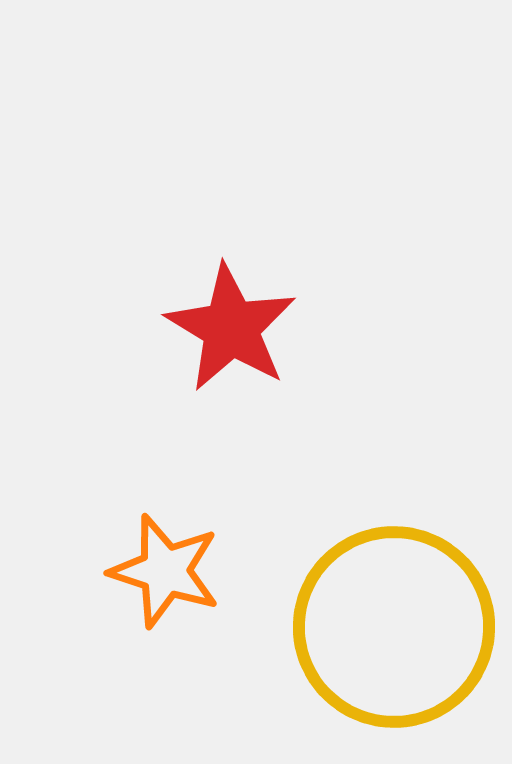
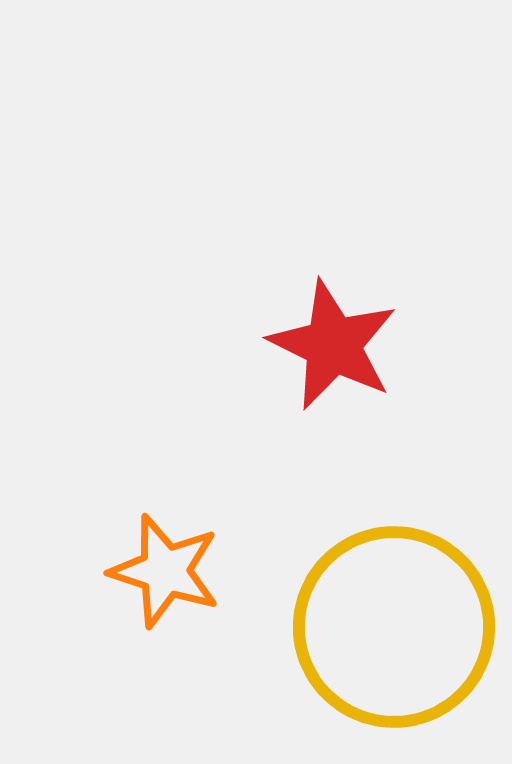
red star: moved 102 px right, 17 px down; rotated 5 degrees counterclockwise
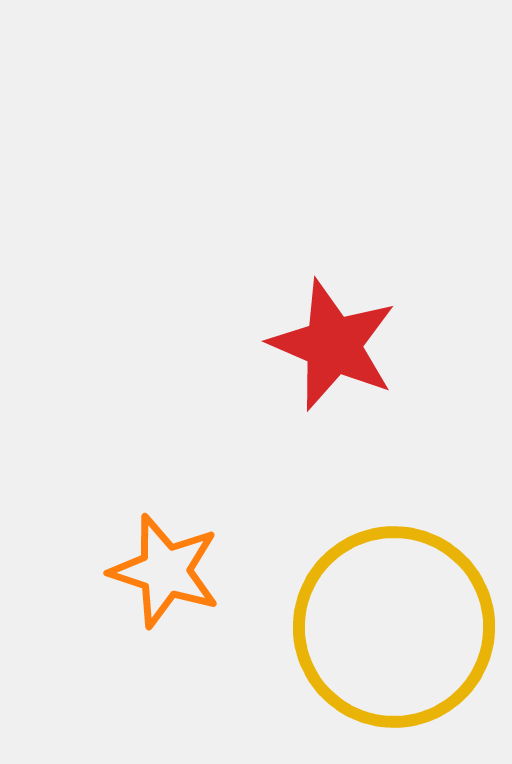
red star: rotated 3 degrees counterclockwise
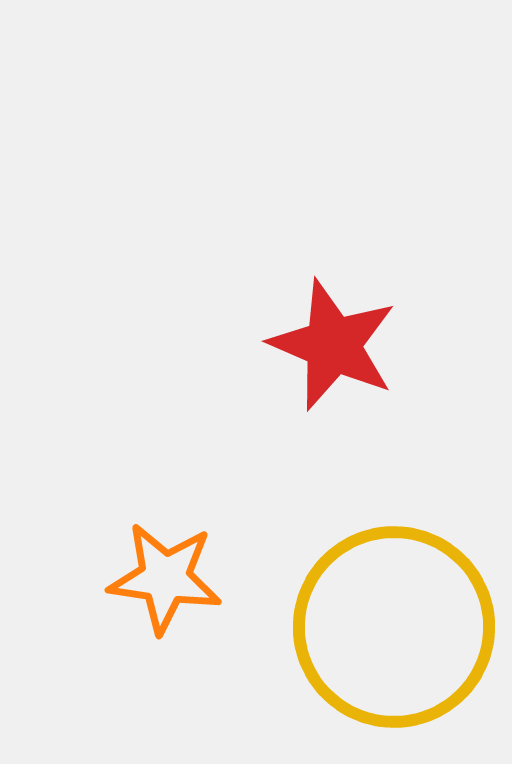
orange star: moved 7 px down; rotated 10 degrees counterclockwise
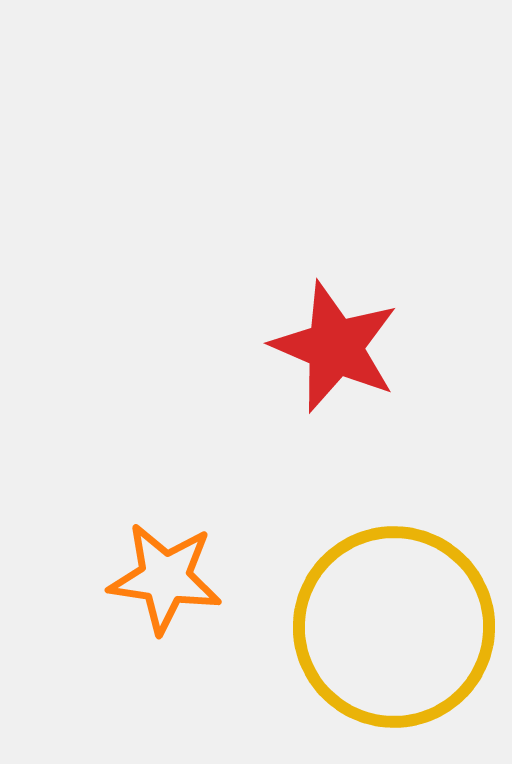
red star: moved 2 px right, 2 px down
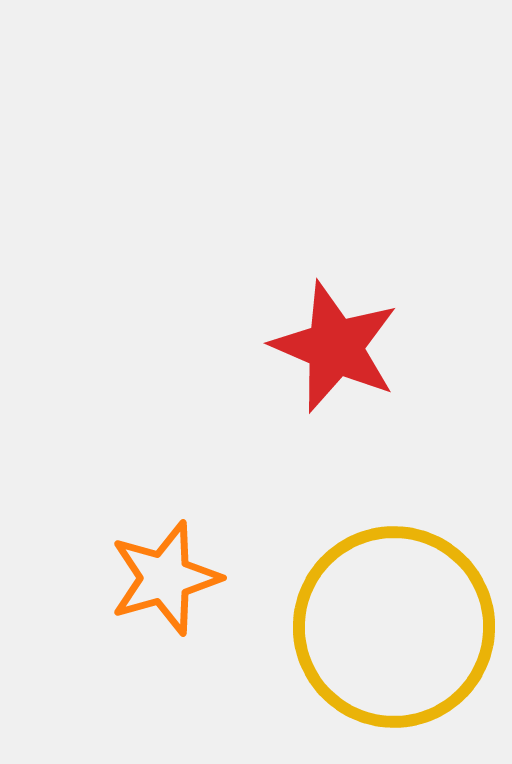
orange star: rotated 24 degrees counterclockwise
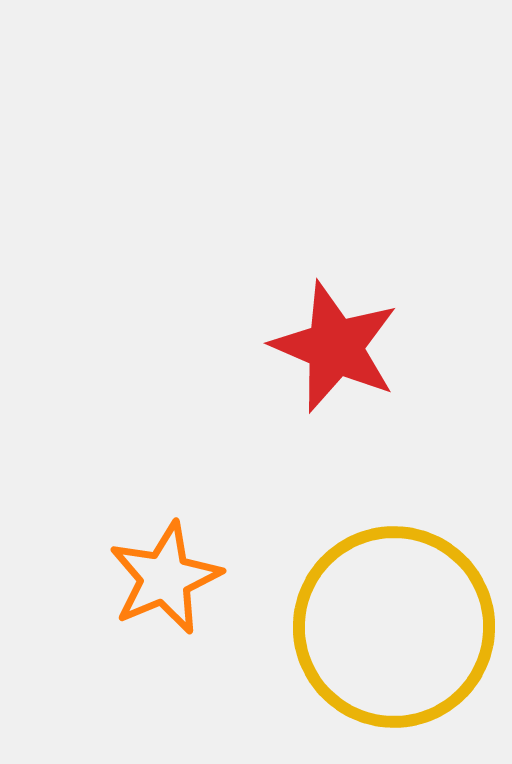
orange star: rotated 7 degrees counterclockwise
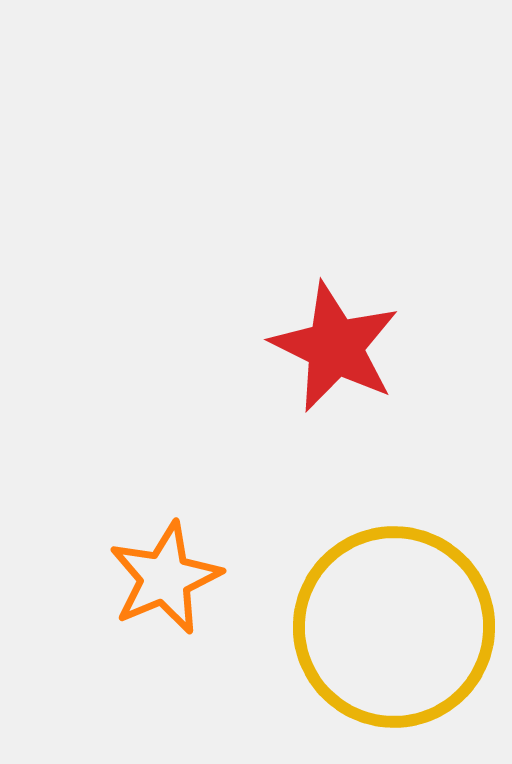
red star: rotated 3 degrees clockwise
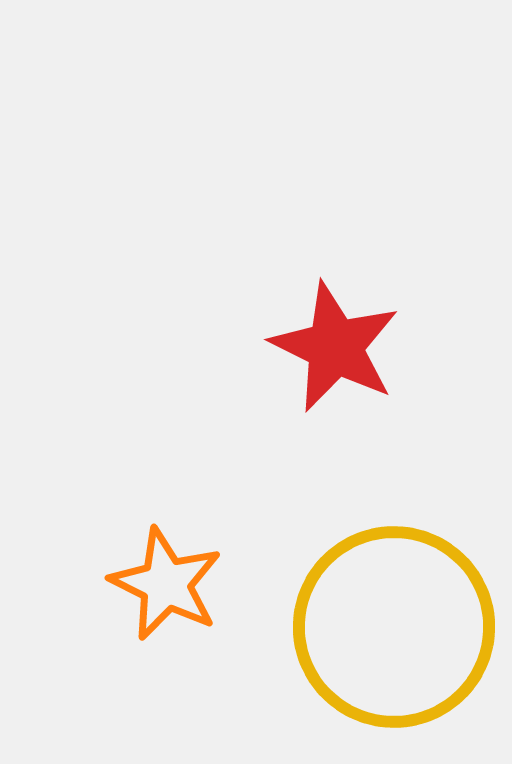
orange star: moved 1 px right, 6 px down; rotated 23 degrees counterclockwise
